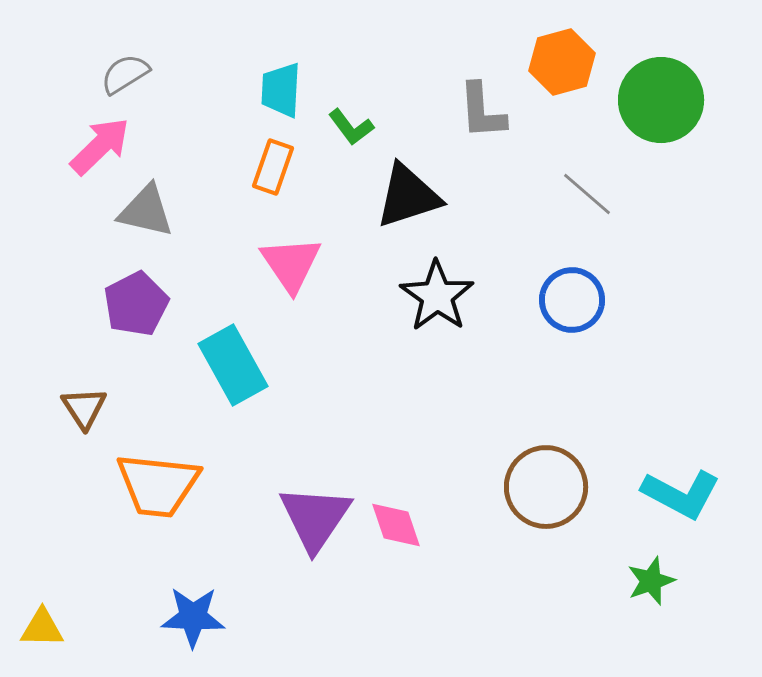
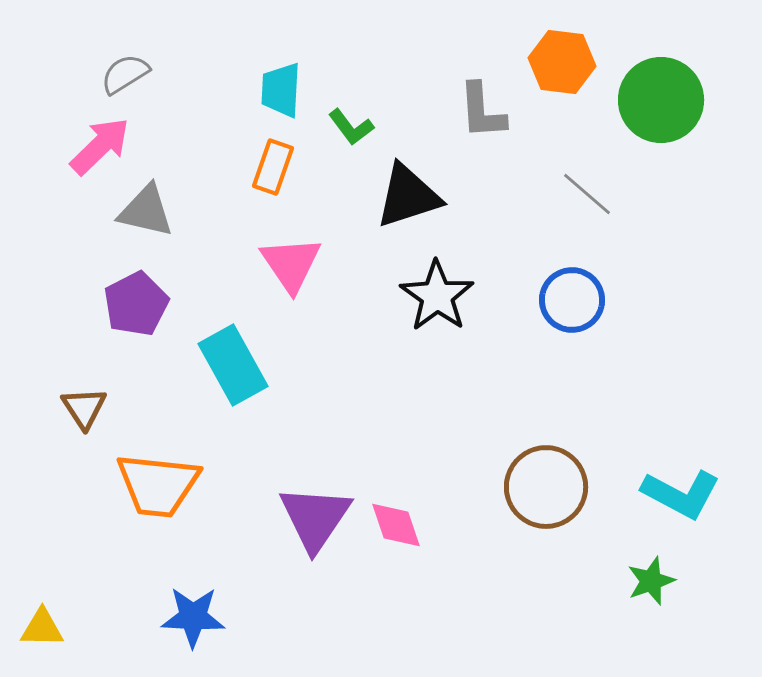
orange hexagon: rotated 22 degrees clockwise
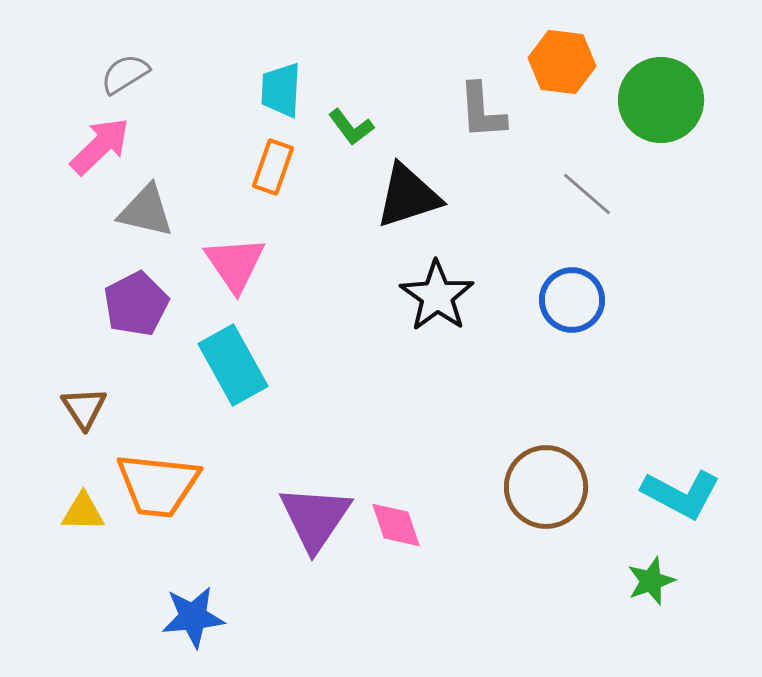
pink triangle: moved 56 px left
blue star: rotated 8 degrees counterclockwise
yellow triangle: moved 41 px right, 116 px up
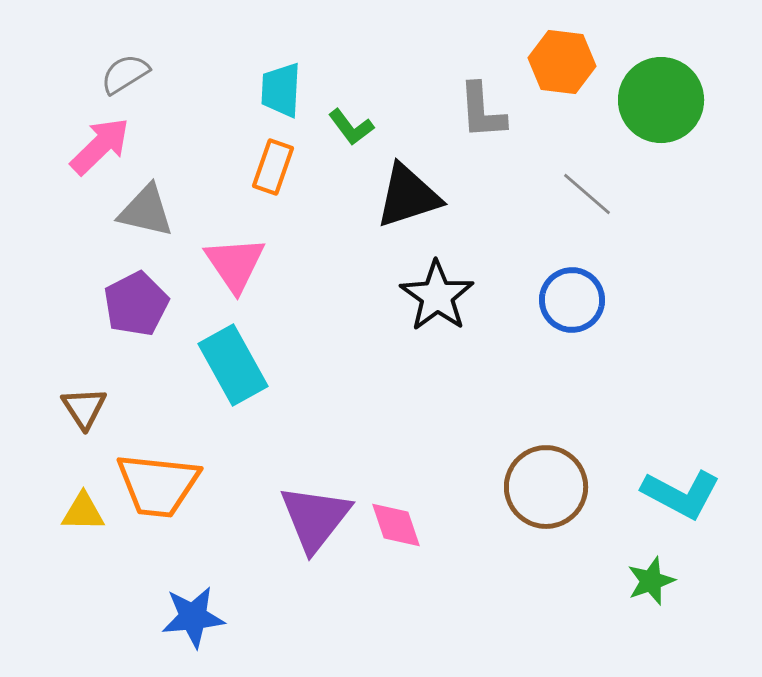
purple triangle: rotated 4 degrees clockwise
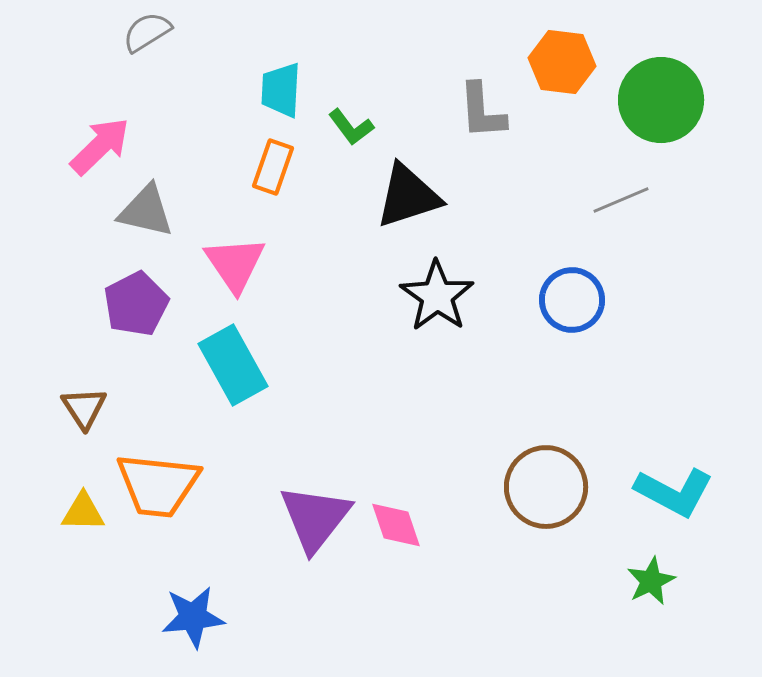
gray semicircle: moved 22 px right, 42 px up
gray line: moved 34 px right, 6 px down; rotated 64 degrees counterclockwise
cyan L-shape: moved 7 px left, 2 px up
green star: rotated 6 degrees counterclockwise
